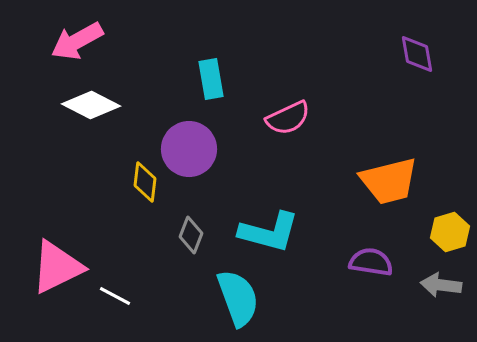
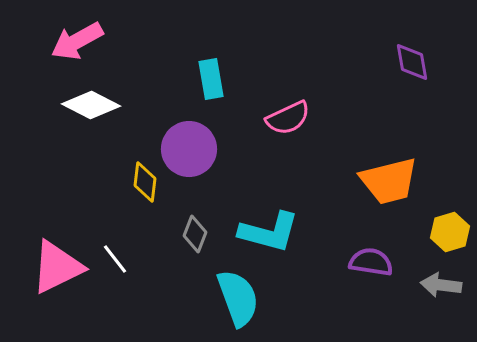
purple diamond: moved 5 px left, 8 px down
gray diamond: moved 4 px right, 1 px up
white line: moved 37 px up; rotated 24 degrees clockwise
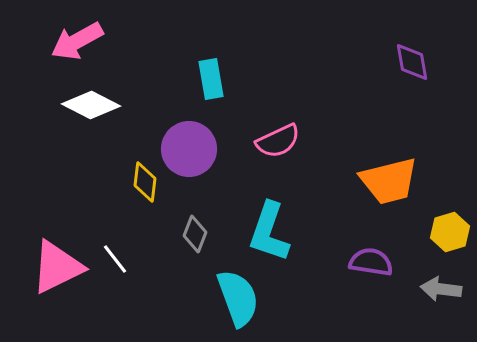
pink semicircle: moved 10 px left, 23 px down
cyan L-shape: rotated 94 degrees clockwise
gray arrow: moved 4 px down
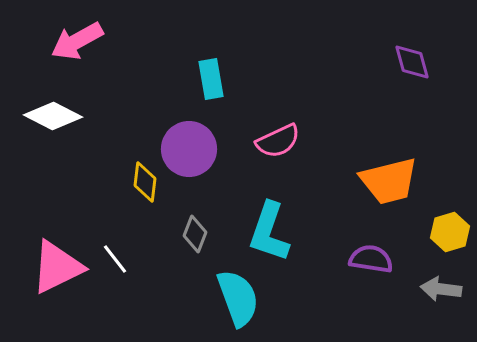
purple diamond: rotated 6 degrees counterclockwise
white diamond: moved 38 px left, 11 px down
purple semicircle: moved 3 px up
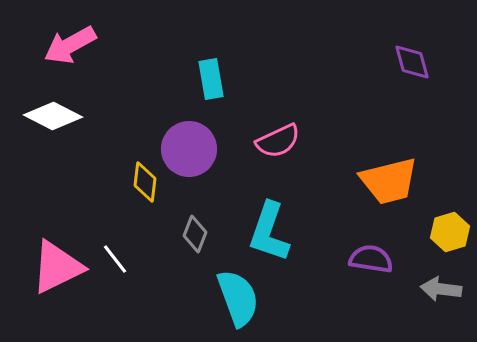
pink arrow: moved 7 px left, 4 px down
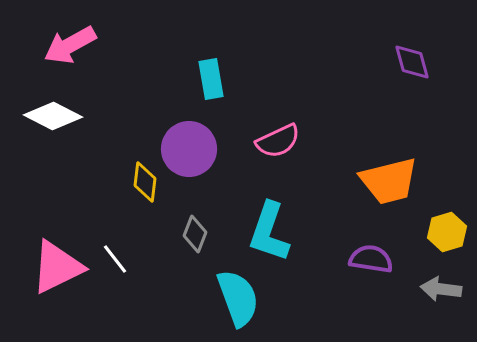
yellow hexagon: moved 3 px left
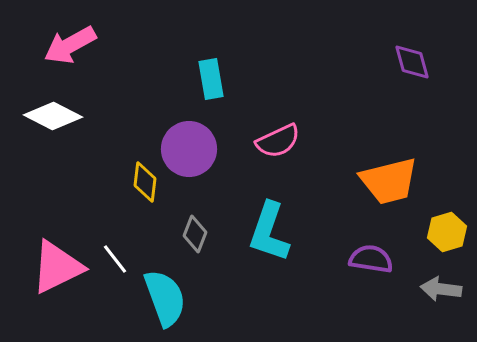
cyan semicircle: moved 73 px left
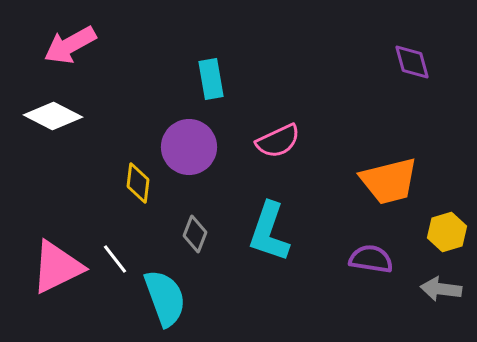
purple circle: moved 2 px up
yellow diamond: moved 7 px left, 1 px down
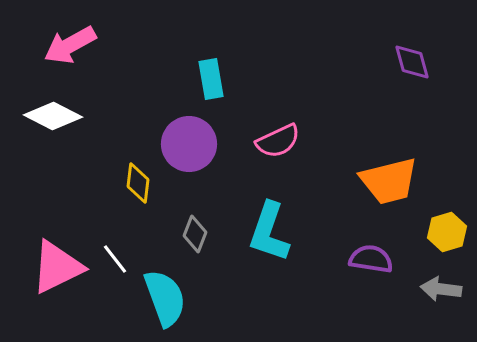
purple circle: moved 3 px up
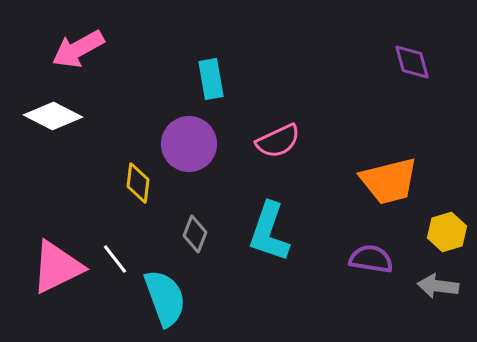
pink arrow: moved 8 px right, 4 px down
gray arrow: moved 3 px left, 3 px up
